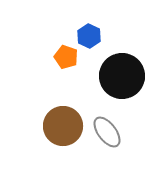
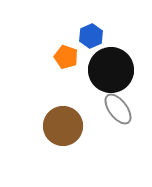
blue hexagon: moved 2 px right; rotated 10 degrees clockwise
black circle: moved 11 px left, 6 px up
gray ellipse: moved 11 px right, 23 px up
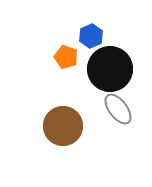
black circle: moved 1 px left, 1 px up
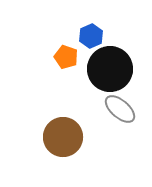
gray ellipse: moved 2 px right; rotated 12 degrees counterclockwise
brown circle: moved 11 px down
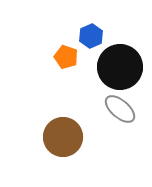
black circle: moved 10 px right, 2 px up
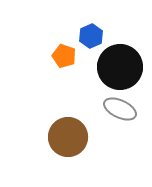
orange pentagon: moved 2 px left, 1 px up
gray ellipse: rotated 16 degrees counterclockwise
brown circle: moved 5 px right
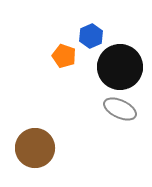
brown circle: moved 33 px left, 11 px down
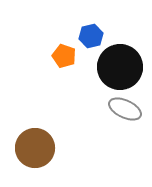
blue hexagon: rotated 10 degrees clockwise
gray ellipse: moved 5 px right
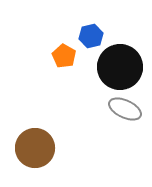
orange pentagon: rotated 10 degrees clockwise
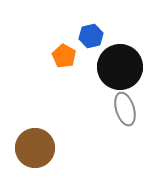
gray ellipse: rotated 48 degrees clockwise
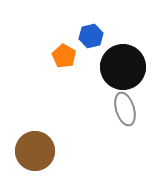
black circle: moved 3 px right
brown circle: moved 3 px down
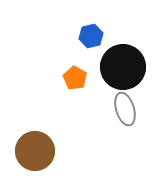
orange pentagon: moved 11 px right, 22 px down
